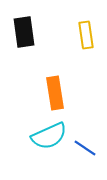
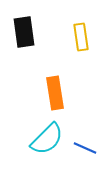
yellow rectangle: moved 5 px left, 2 px down
cyan semicircle: moved 2 px left, 3 px down; rotated 21 degrees counterclockwise
blue line: rotated 10 degrees counterclockwise
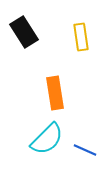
black rectangle: rotated 24 degrees counterclockwise
blue line: moved 2 px down
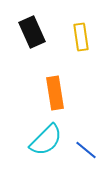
black rectangle: moved 8 px right; rotated 8 degrees clockwise
cyan semicircle: moved 1 px left, 1 px down
blue line: moved 1 px right; rotated 15 degrees clockwise
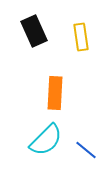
black rectangle: moved 2 px right, 1 px up
orange rectangle: rotated 12 degrees clockwise
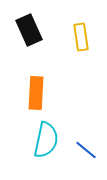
black rectangle: moved 5 px left, 1 px up
orange rectangle: moved 19 px left
cyan semicircle: rotated 33 degrees counterclockwise
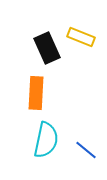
black rectangle: moved 18 px right, 18 px down
yellow rectangle: rotated 60 degrees counterclockwise
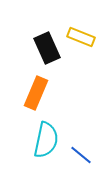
orange rectangle: rotated 20 degrees clockwise
blue line: moved 5 px left, 5 px down
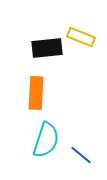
black rectangle: rotated 72 degrees counterclockwise
orange rectangle: rotated 20 degrees counterclockwise
cyan semicircle: rotated 6 degrees clockwise
